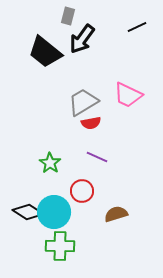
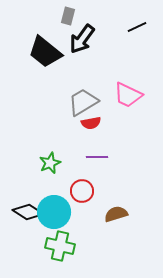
purple line: rotated 25 degrees counterclockwise
green star: rotated 15 degrees clockwise
green cross: rotated 12 degrees clockwise
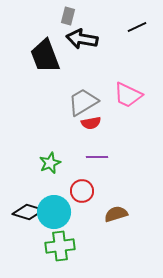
black arrow: rotated 64 degrees clockwise
black trapezoid: moved 4 px down; rotated 30 degrees clockwise
black diamond: rotated 16 degrees counterclockwise
green cross: rotated 20 degrees counterclockwise
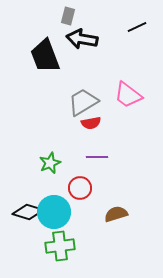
pink trapezoid: rotated 12 degrees clockwise
red circle: moved 2 px left, 3 px up
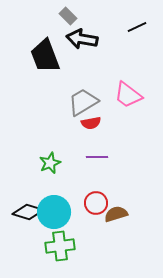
gray rectangle: rotated 60 degrees counterclockwise
red circle: moved 16 px right, 15 px down
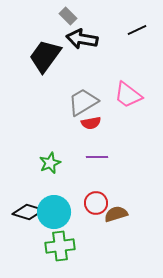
black line: moved 3 px down
black trapezoid: rotated 57 degrees clockwise
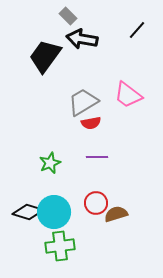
black line: rotated 24 degrees counterclockwise
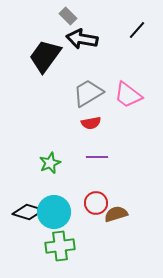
gray trapezoid: moved 5 px right, 9 px up
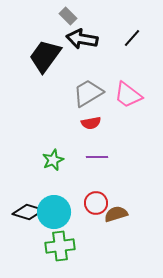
black line: moved 5 px left, 8 px down
green star: moved 3 px right, 3 px up
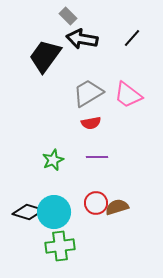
brown semicircle: moved 1 px right, 7 px up
